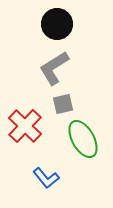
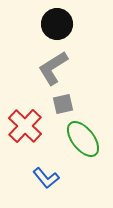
gray L-shape: moved 1 px left
green ellipse: rotated 9 degrees counterclockwise
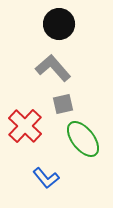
black circle: moved 2 px right
gray L-shape: rotated 81 degrees clockwise
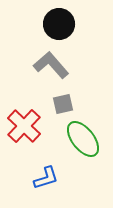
gray L-shape: moved 2 px left, 3 px up
red cross: moved 1 px left
blue L-shape: rotated 68 degrees counterclockwise
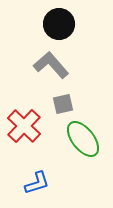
blue L-shape: moved 9 px left, 5 px down
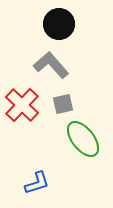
red cross: moved 2 px left, 21 px up
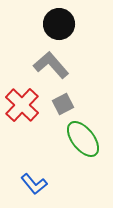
gray square: rotated 15 degrees counterclockwise
blue L-shape: moved 3 px left, 1 px down; rotated 68 degrees clockwise
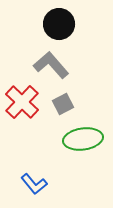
red cross: moved 3 px up
green ellipse: rotated 60 degrees counterclockwise
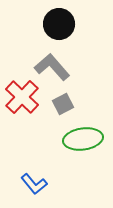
gray L-shape: moved 1 px right, 2 px down
red cross: moved 5 px up
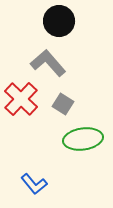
black circle: moved 3 px up
gray L-shape: moved 4 px left, 4 px up
red cross: moved 1 px left, 2 px down
gray square: rotated 30 degrees counterclockwise
